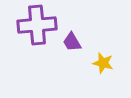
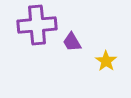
yellow star: moved 3 px right, 2 px up; rotated 20 degrees clockwise
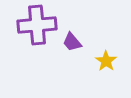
purple trapezoid: rotated 10 degrees counterclockwise
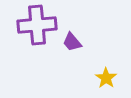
yellow star: moved 17 px down
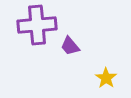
purple trapezoid: moved 2 px left, 4 px down
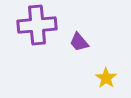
purple trapezoid: moved 9 px right, 4 px up
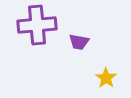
purple trapezoid: rotated 40 degrees counterclockwise
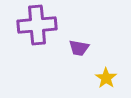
purple trapezoid: moved 6 px down
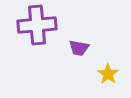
yellow star: moved 2 px right, 4 px up
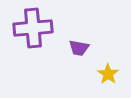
purple cross: moved 4 px left, 3 px down
